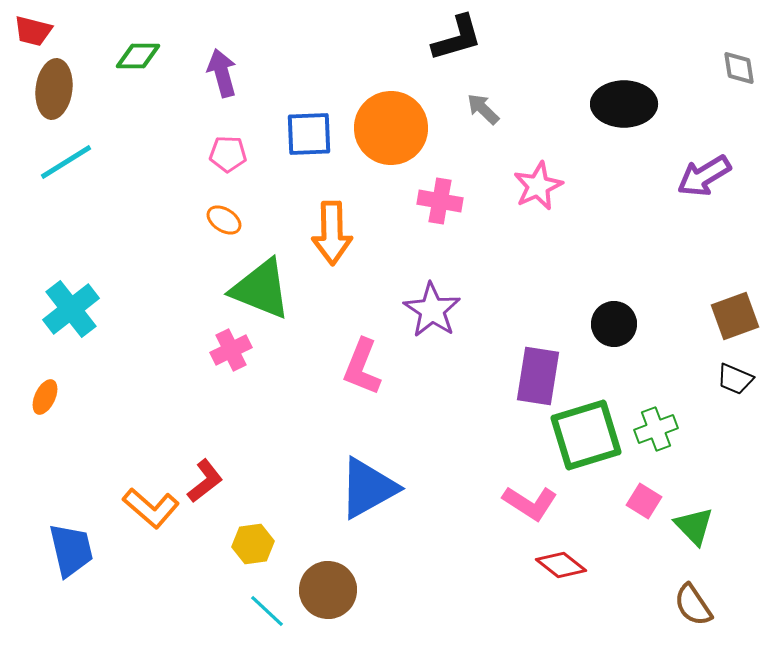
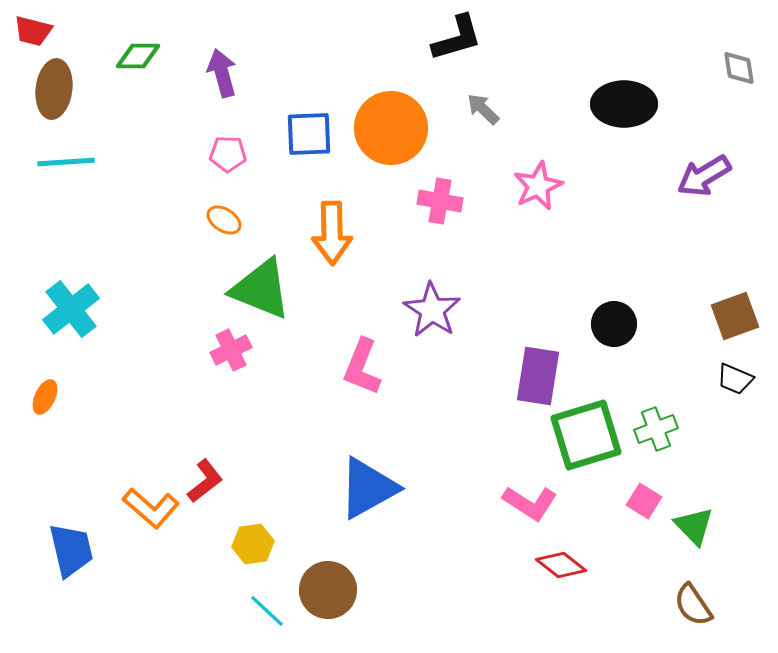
cyan line at (66, 162): rotated 28 degrees clockwise
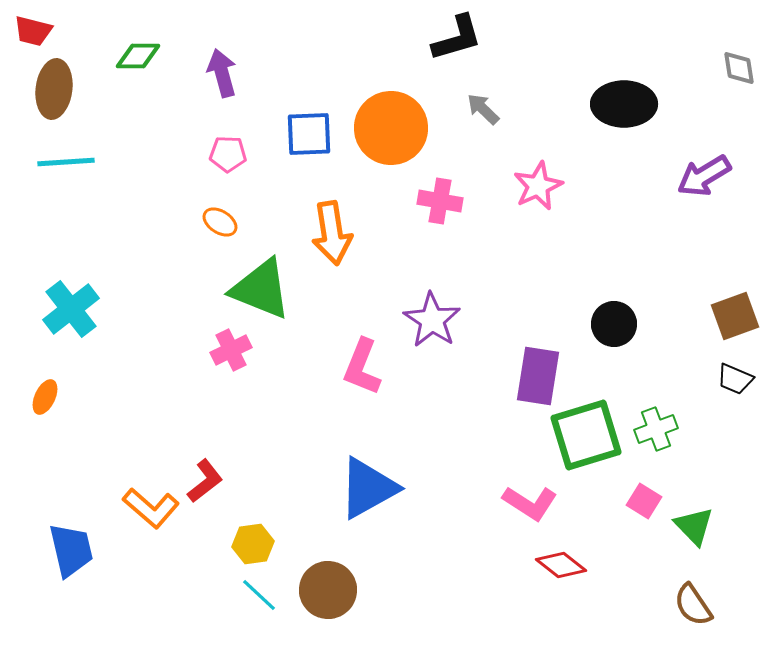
orange ellipse at (224, 220): moved 4 px left, 2 px down
orange arrow at (332, 233): rotated 8 degrees counterclockwise
purple star at (432, 310): moved 10 px down
cyan line at (267, 611): moved 8 px left, 16 px up
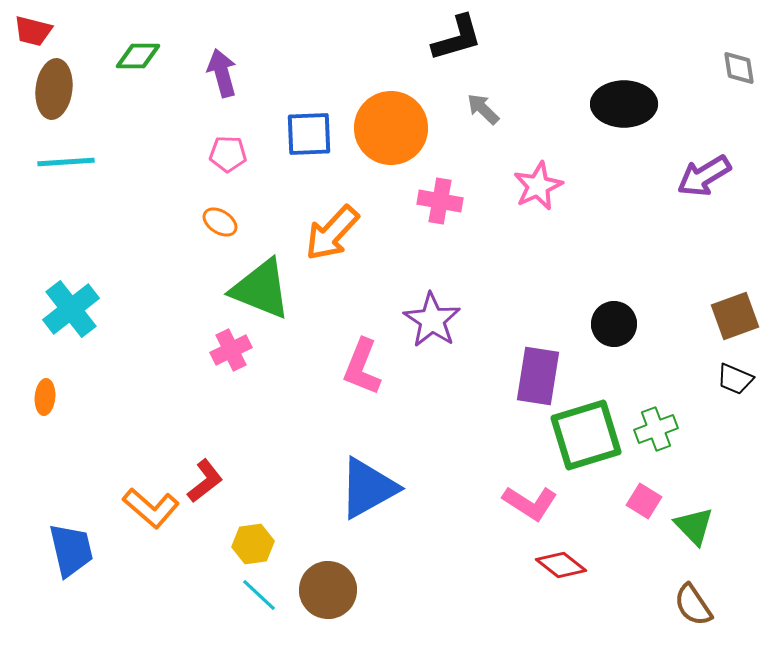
orange arrow at (332, 233): rotated 52 degrees clockwise
orange ellipse at (45, 397): rotated 20 degrees counterclockwise
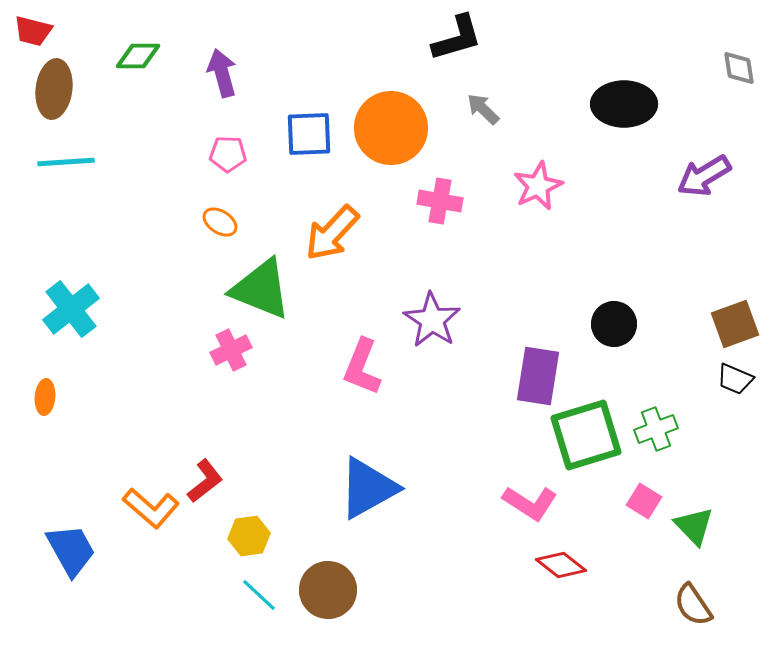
brown square at (735, 316): moved 8 px down
yellow hexagon at (253, 544): moved 4 px left, 8 px up
blue trapezoid at (71, 550): rotated 16 degrees counterclockwise
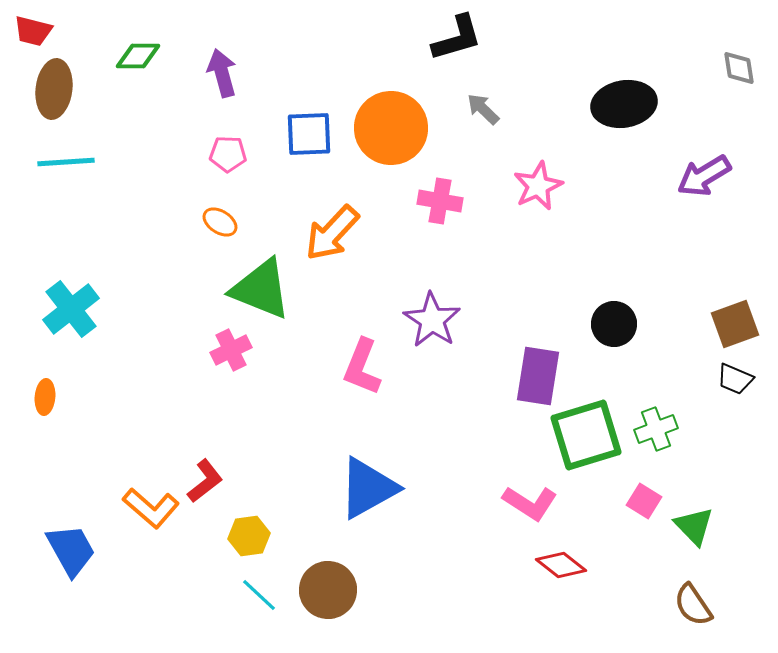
black ellipse at (624, 104): rotated 10 degrees counterclockwise
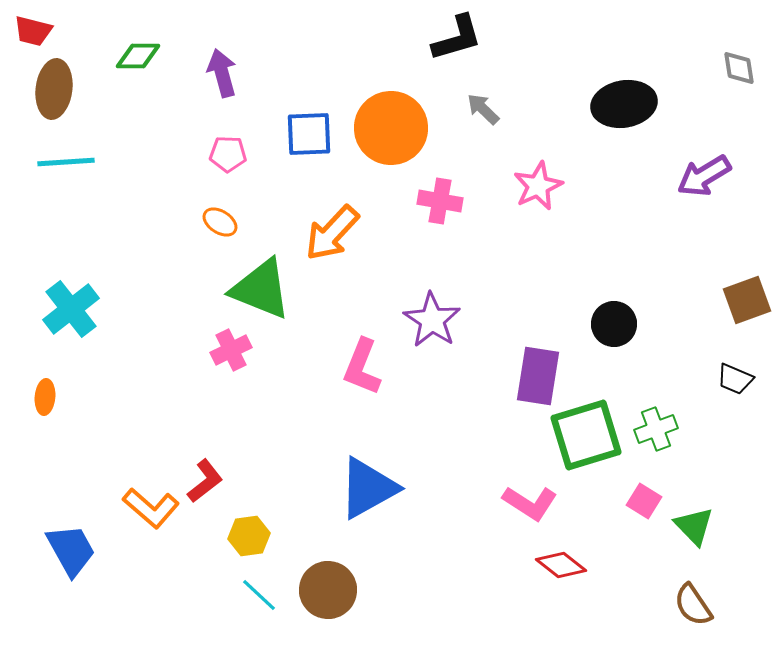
brown square at (735, 324): moved 12 px right, 24 px up
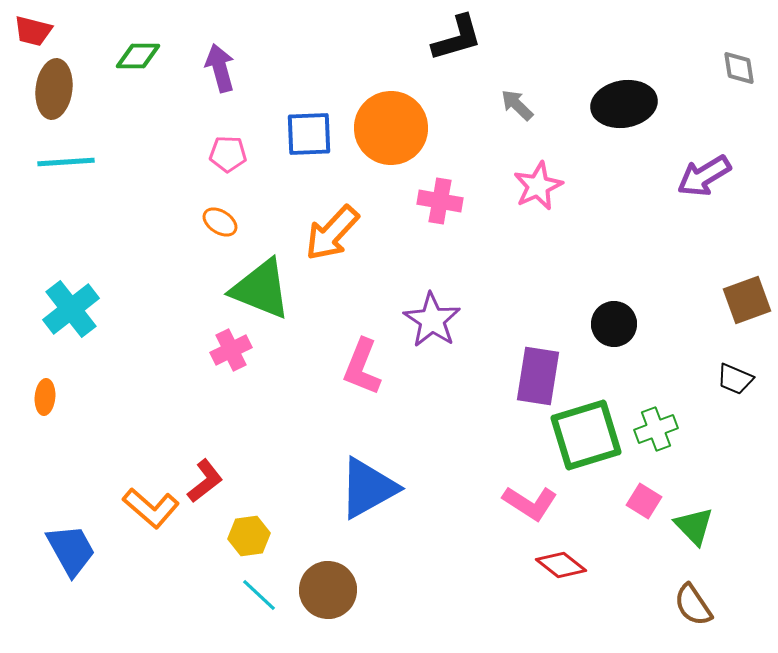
purple arrow at (222, 73): moved 2 px left, 5 px up
gray arrow at (483, 109): moved 34 px right, 4 px up
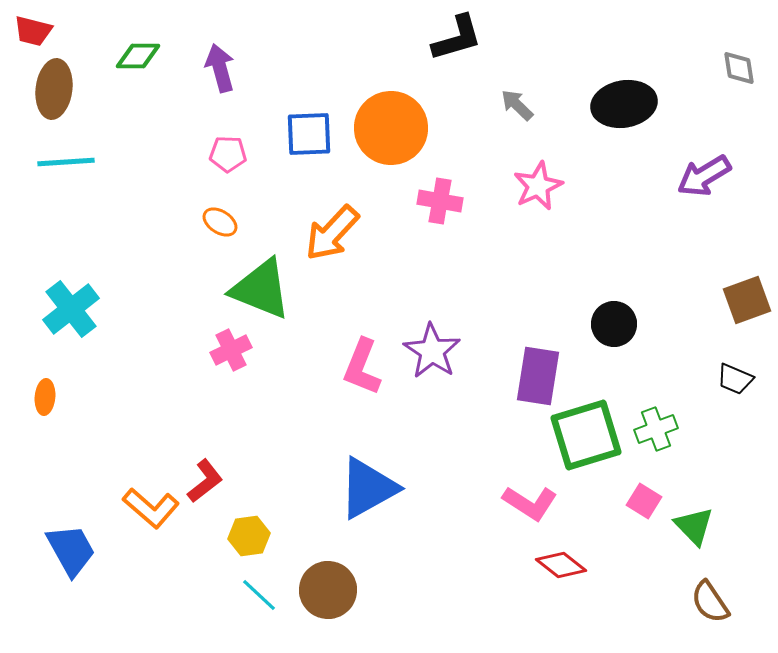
purple star at (432, 320): moved 31 px down
brown semicircle at (693, 605): moved 17 px right, 3 px up
